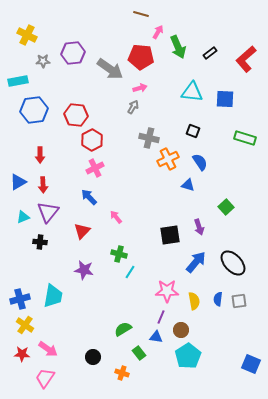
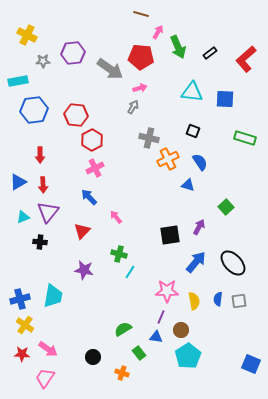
purple arrow at (199, 227): rotated 133 degrees counterclockwise
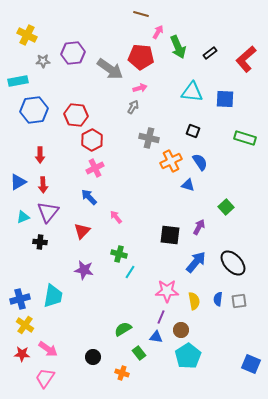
orange cross at (168, 159): moved 3 px right, 2 px down
black square at (170, 235): rotated 15 degrees clockwise
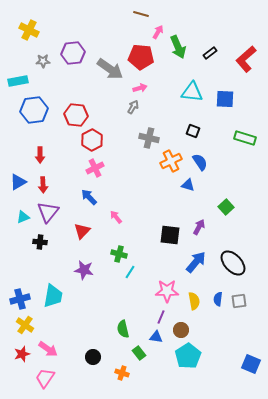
yellow cross at (27, 35): moved 2 px right, 5 px up
green semicircle at (123, 329): rotated 72 degrees counterclockwise
red star at (22, 354): rotated 21 degrees counterclockwise
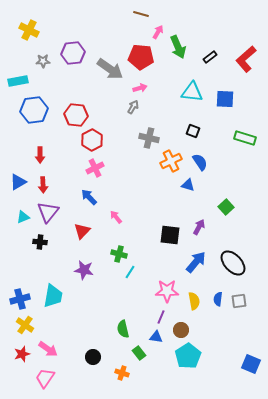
black rectangle at (210, 53): moved 4 px down
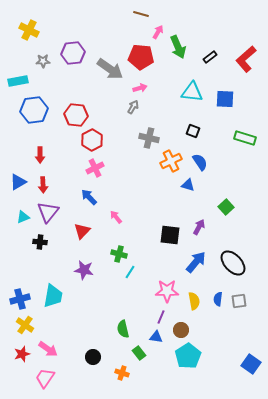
blue square at (251, 364): rotated 12 degrees clockwise
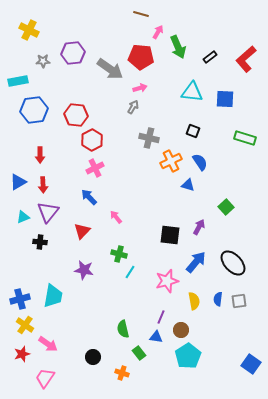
pink star at (167, 291): moved 10 px up; rotated 15 degrees counterclockwise
pink arrow at (48, 349): moved 5 px up
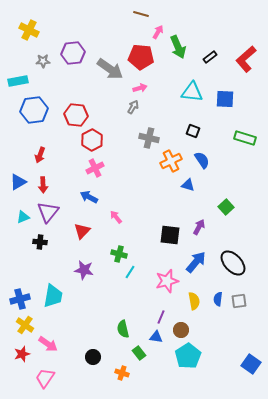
red arrow at (40, 155): rotated 21 degrees clockwise
blue semicircle at (200, 162): moved 2 px right, 2 px up
blue arrow at (89, 197): rotated 18 degrees counterclockwise
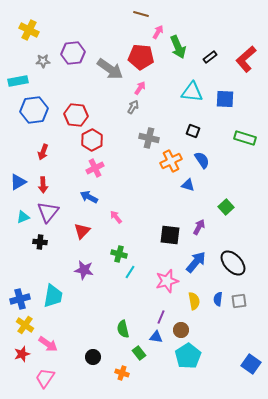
pink arrow at (140, 88): rotated 40 degrees counterclockwise
red arrow at (40, 155): moved 3 px right, 3 px up
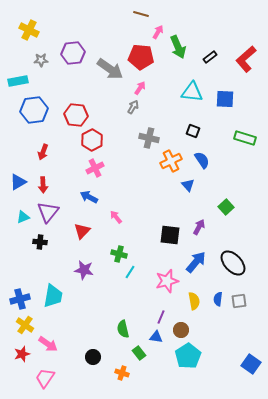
gray star at (43, 61): moved 2 px left, 1 px up
blue triangle at (188, 185): rotated 32 degrees clockwise
